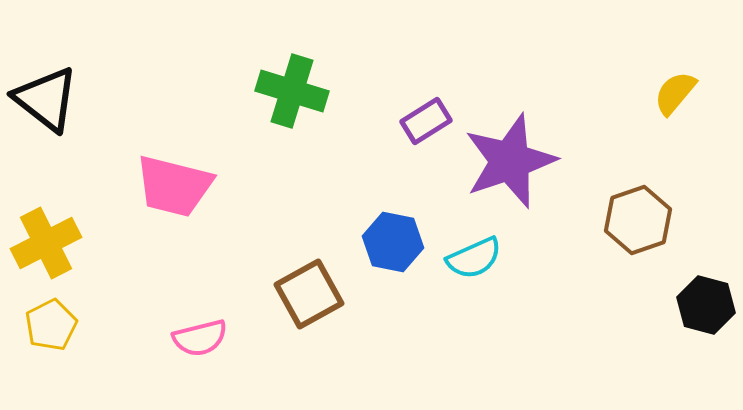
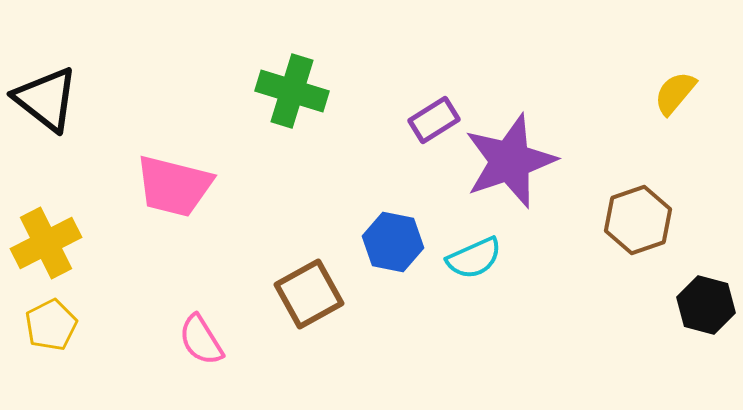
purple rectangle: moved 8 px right, 1 px up
pink semicircle: moved 1 px right, 2 px down; rotated 72 degrees clockwise
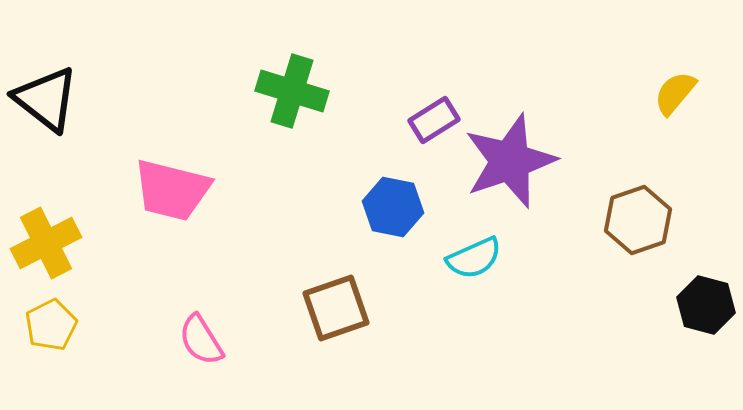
pink trapezoid: moved 2 px left, 4 px down
blue hexagon: moved 35 px up
brown square: moved 27 px right, 14 px down; rotated 10 degrees clockwise
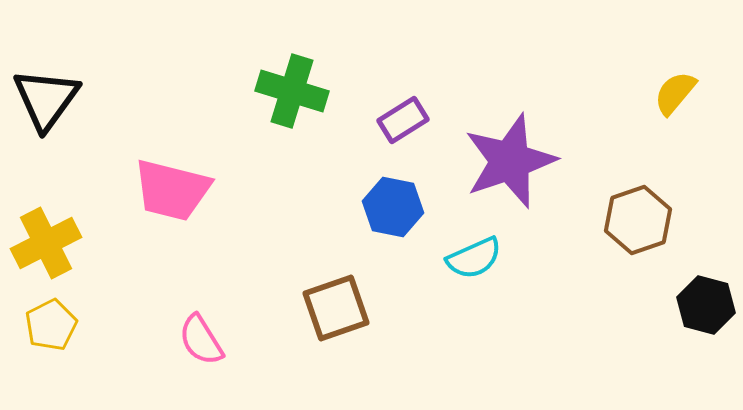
black triangle: rotated 28 degrees clockwise
purple rectangle: moved 31 px left
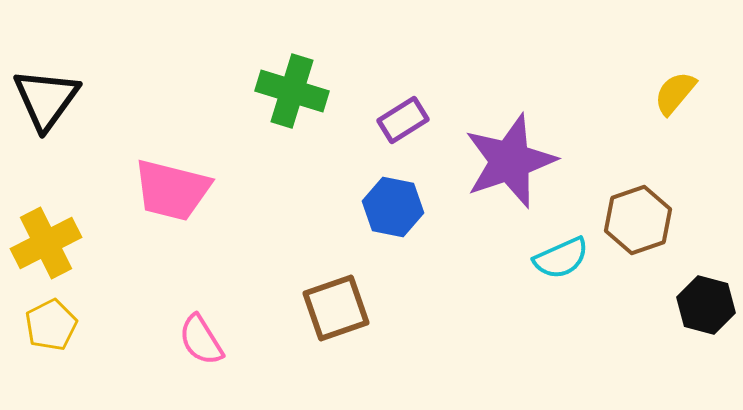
cyan semicircle: moved 87 px right
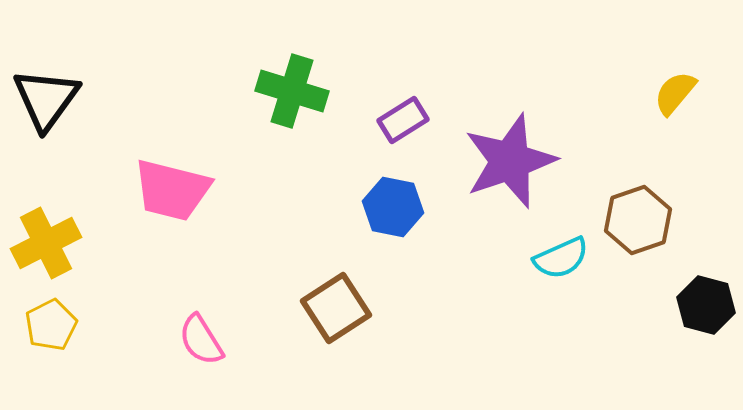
brown square: rotated 14 degrees counterclockwise
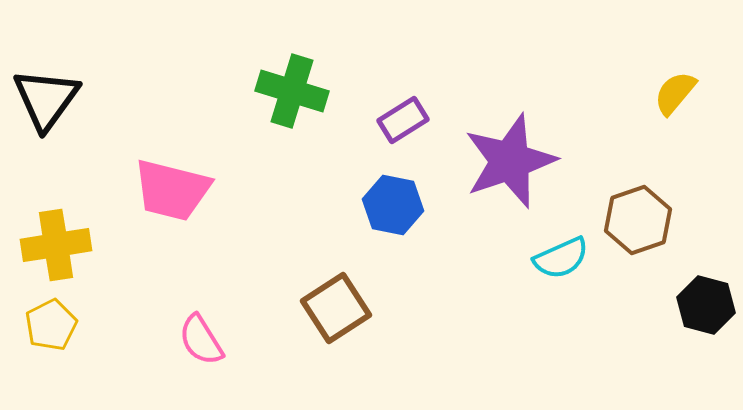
blue hexagon: moved 2 px up
yellow cross: moved 10 px right, 2 px down; rotated 18 degrees clockwise
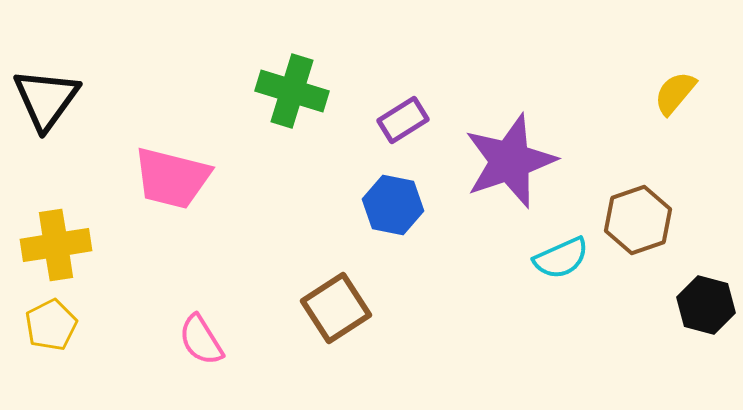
pink trapezoid: moved 12 px up
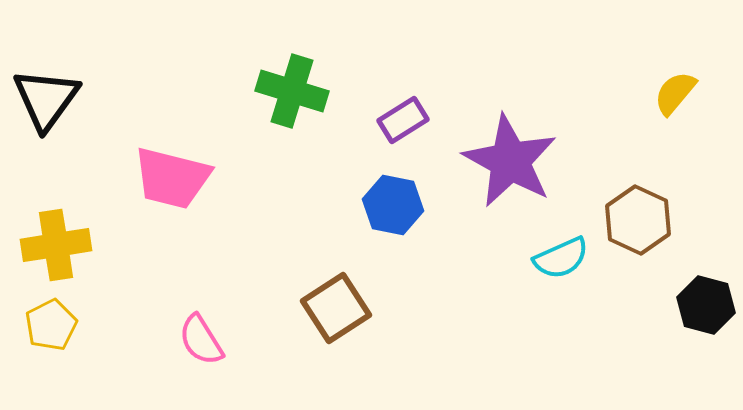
purple star: rotated 24 degrees counterclockwise
brown hexagon: rotated 16 degrees counterclockwise
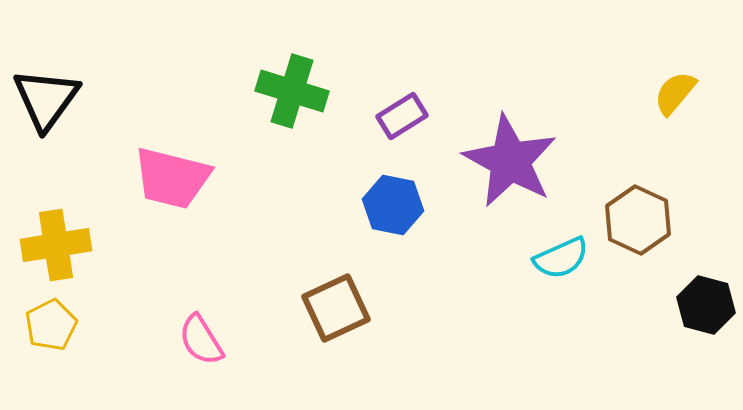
purple rectangle: moved 1 px left, 4 px up
brown square: rotated 8 degrees clockwise
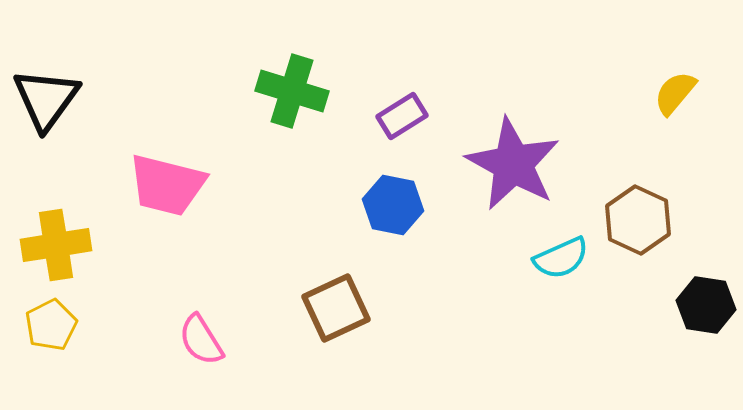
purple star: moved 3 px right, 3 px down
pink trapezoid: moved 5 px left, 7 px down
black hexagon: rotated 6 degrees counterclockwise
